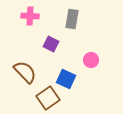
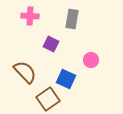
brown square: moved 1 px down
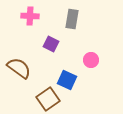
brown semicircle: moved 6 px left, 4 px up; rotated 10 degrees counterclockwise
blue square: moved 1 px right, 1 px down
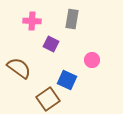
pink cross: moved 2 px right, 5 px down
pink circle: moved 1 px right
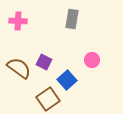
pink cross: moved 14 px left
purple square: moved 7 px left, 18 px down
blue square: rotated 24 degrees clockwise
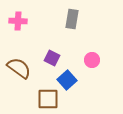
purple square: moved 8 px right, 4 px up
brown square: rotated 35 degrees clockwise
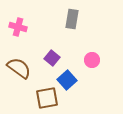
pink cross: moved 6 px down; rotated 12 degrees clockwise
purple square: rotated 14 degrees clockwise
brown square: moved 1 px left, 1 px up; rotated 10 degrees counterclockwise
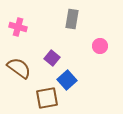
pink circle: moved 8 px right, 14 px up
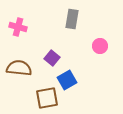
brown semicircle: rotated 30 degrees counterclockwise
blue square: rotated 12 degrees clockwise
